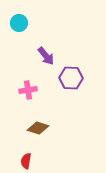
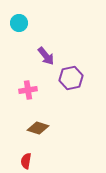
purple hexagon: rotated 15 degrees counterclockwise
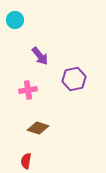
cyan circle: moved 4 px left, 3 px up
purple arrow: moved 6 px left
purple hexagon: moved 3 px right, 1 px down
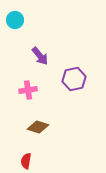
brown diamond: moved 1 px up
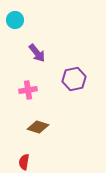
purple arrow: moved 3 px left, 3 px up
red semicircle: moved 2 px left, 1 px down
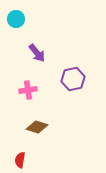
cyan circle: moved 1 px right, 1 px up
purple hexagon: moved 1 px left
brown diamond: moved 1 px left
red semicircle: moved 4 px left, 2 px up
